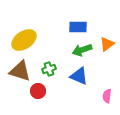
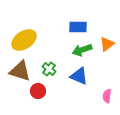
green cross: rotated 32 degrees counterclockwise
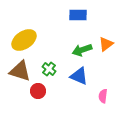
blue rectangle: moved 12 px up
orange triangle: moved 1 px left
pink semicircle: moved 4 px left
